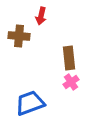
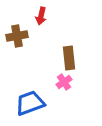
brown cross: moved 2 px left; rotated 15 degrees counterclockwise
pink cross: moved 7 px left
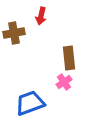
brown cross: moved 3 px left, 3 px up
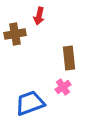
red arrow: moved 2 px left
brown cross: moved 1 px right, 1 px down
pink cross: moved 1 px left, 5 px down
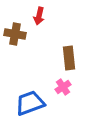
brown cross: rotated 20 degrees clockwise
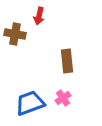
brown rectangle: moved 2 px left, 3 px down
pink cross: moved 11 px down
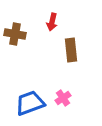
red arrow: moved 13 px right, 6 px down
brown rectangle: moved 4 px right, 11 px up
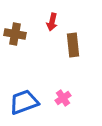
brown rectangle: moved 2 px right, 5 px up
blue trapezoid: moved 6 px left, 1 px up
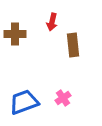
brown cross: rotated 10 degrees counterclockwise
